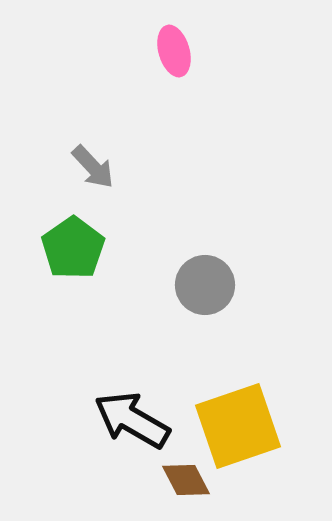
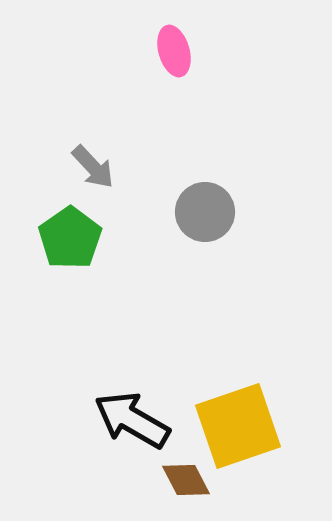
green pentagon: moved 3 px left, 10 px up
gray circle: moved 73 px up
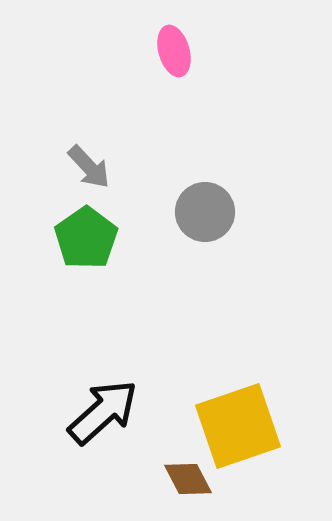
gray arrow: moved 4 px left
green pentagon: moved 16 px right
black arrow: moved 29 px left, 8 px up; rotated 108 degrees clockwise
brown diamond: moved 2 px right, 1 px up
